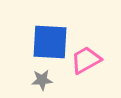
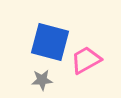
blue square: rotated 12 degrees clockwise
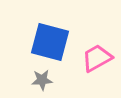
pink trapezoid: moved 11 px right, 2 px up
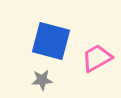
blue square: moved 1 px right, 1 px up
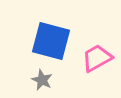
gray star: rotated 30 degrees clockwise
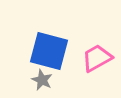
blue square: moved 2 px left, 10 px down
